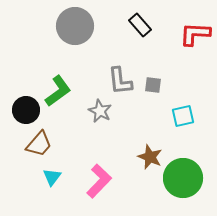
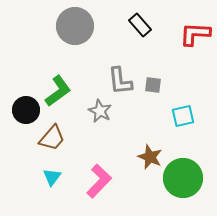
brown trapezoid: moved 13 px right, 6 px up
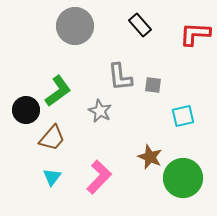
gray L-shape: moved 4 px up
pink L-shape: moved 4 px up
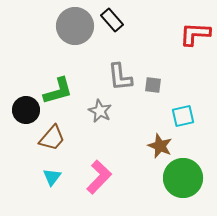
black rectangle: moved 28 px left, 5 px up
green L-shape: rotated 20 degrees clockwise
brown star: moved 10 px right, 11 px up
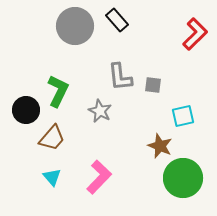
black rectangle: moved 5 px right
red L-shape: rotated 132 degrees clockwise
green L-shape: rotated 48 degrees counterclockwise
cyan triangle: rotated 18 degrees counterclockwise
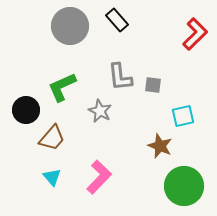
gray circle: moved 5 px left
green L-shape: moved 4 px right, 4 px up; rotated 140 degrees counterclockwise
green circle: moved 1 px right, 8 px down
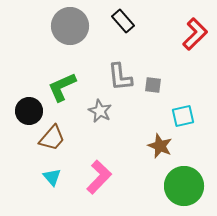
black rectangle: moved 6 px right, 1 px down
black circle: moved 3 px right, 1 px down
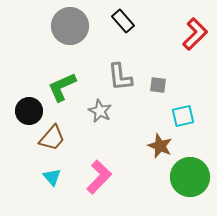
gray square: moved 5 px right
green circle: moved 6 px right, 9 px up
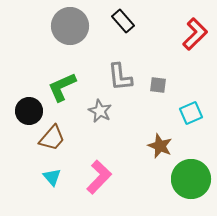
cyan square: moved 8 px right, 3 px up; rotated 10 degrees counterclockwise
green circle: moved 1 px right, 2 px down
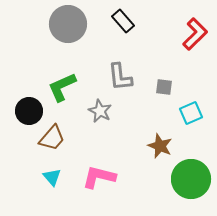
gray circle: moved 2 px left, 2 px up
gray square: moved 6 px right, 2 px down
pink L-shape: rotated 120 degrees counterclockwise
